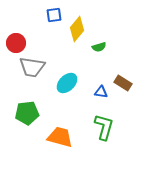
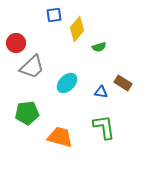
gray trapezoid: rotated 52 degrees counterclockwise
green L-shape: rotated 24 degrees counterclockwise
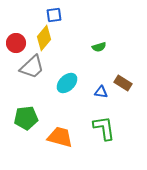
yellow diamond: moved 33 px left, 9 px down
green pentagon: moved 1 px left, 5 px down
green L-shape: moved 1 px down
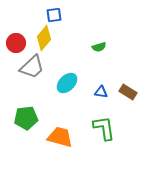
brown rectangle: moved 5 px right, 9 px down
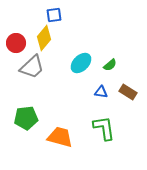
green semicircle: moved 11 px right, 18 px down; rotated 24 degrees counterclockwise
cyan ellipse: moved 14 px right, 20 px up
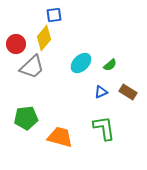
red circle: moved 1 px down
blue triangle: rotated 32 degrees counterclockwise
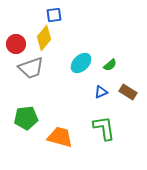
gray trapezoid: moved 1 px left, 1 px down; rotated 24 degrees clockwise
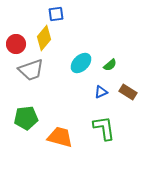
blue square: moved 2 px right, 1 px up
gray trapezoid: moved 2 px down
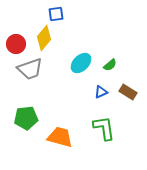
gray trapezoid: moved 1 px left, 1 px up
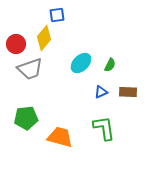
blue square: moved 1 px right, 1 px down
green semicircle: rotated 24 degrees counterclockwise
brown rectangle: rotated 30 degrees counterclockwise
